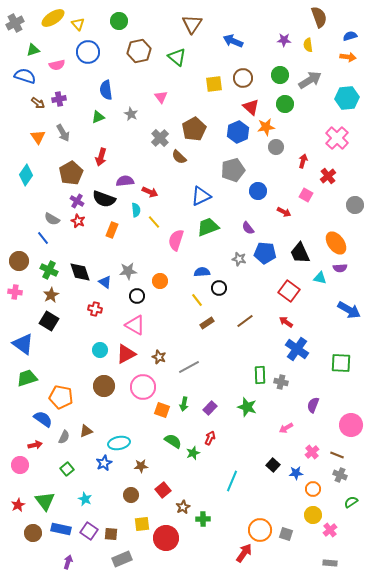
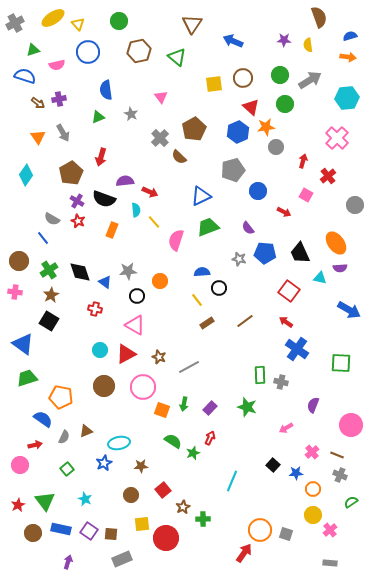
green cross at (49, 270): rotated 30 degrees clockwise
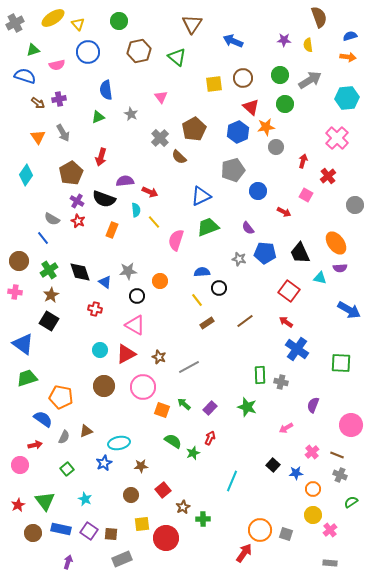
green arrow at (184, 404): rotated 120 degrees clockwise
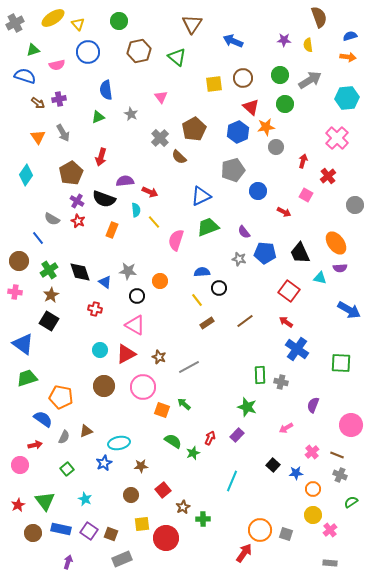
purple semicircle at (248, 228): moved 4 px left, 4 px down
blue line at (43, 238): moved 5 px left
gray star at (128, 271): rotated 12 degrees clockwise
purple rectangle at (210, 408): moved 27 px right, 27 px down
brown square at (111, 534): rotated 16 degrees clockwise
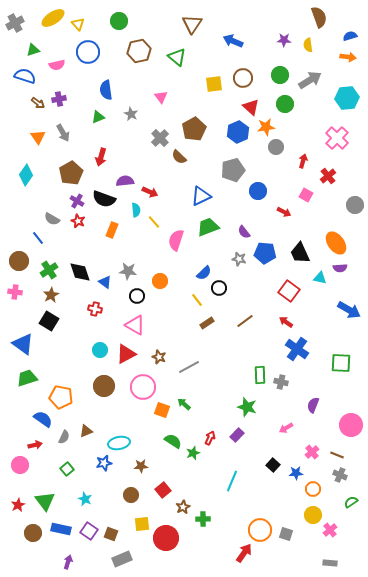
blue semicircle at (202, 272): moved 2 px right, 1 px down; rotated 140 degrees clockwise
blue star at (104, 463): rotated 14 degrees clockwise
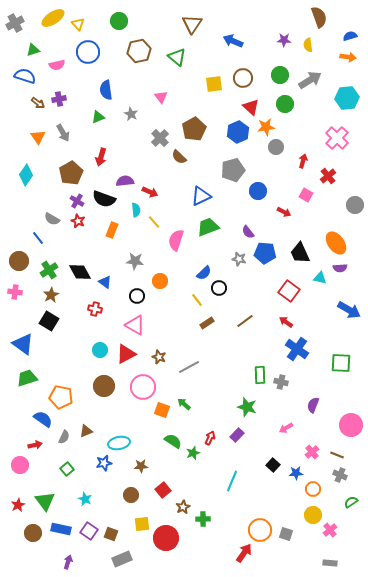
purple semicircle at (244, 232): moved 4 px right
gray star at (128, 271): moved 7 px right, 10 px up
black diamond at (80, 272): rotated 10 degrees counterclockwise
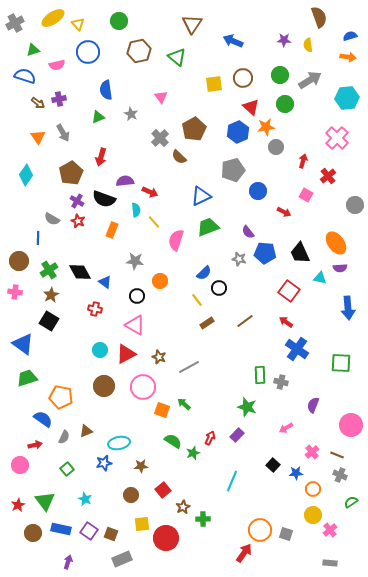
blue line at (38, 238): rotated 40 degrees clockwise
blue arrow at (349, 310): moved 1 px left, 2 px up; rotated 55 degrees clockwise
